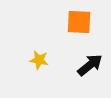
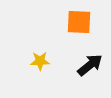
yellow star: moved 1 px right, 1 px down; rotated 12 degrees counterclockwise
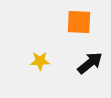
black arrow: moved 2 px up
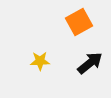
orange square: rotated 32 degrees counterclockwise
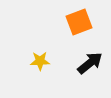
orange square: rotated 8 degrees clockwise
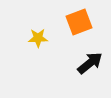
yellow star: moved 2 px left, 23 px up
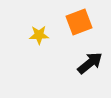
yellow star: moved 1 px right, 3 px up
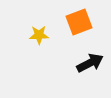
black arrow: rotated 12 degrees clockwise
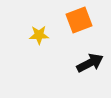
orange square: moved 2 px up
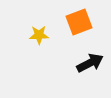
orange square: moved 2 px down
